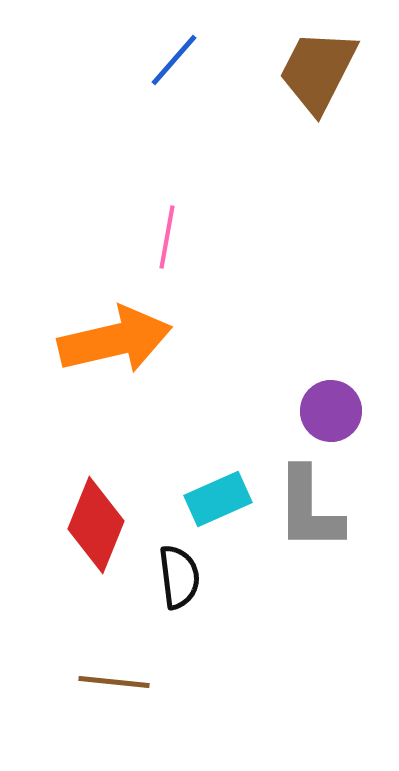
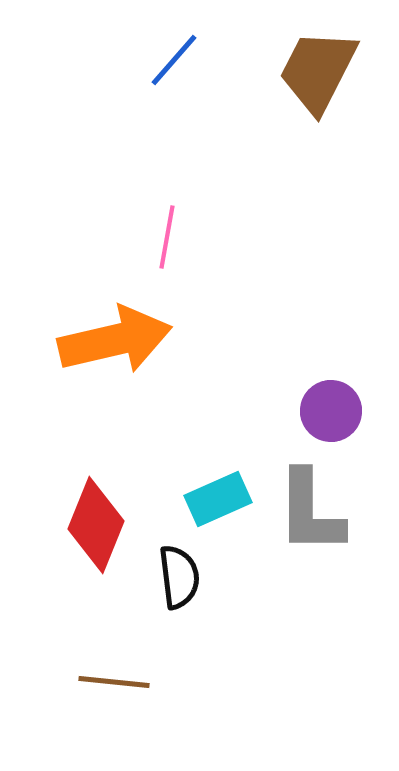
gray L-shape: moved 1 px right, 3 px down
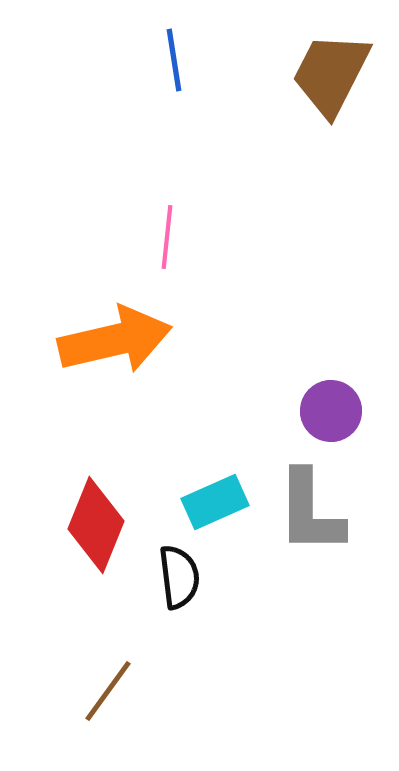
blue line: rotated 50 degrees counterclockwise
brown trapezoid: moved 13 px right, 3 px down
pink line: rotated 4 degrees counterclockwise
cyan rectangle: moved 3 px left, 3 px down
brown line: moved 6 px left, 9 px down; rotated 60 degrees counterclockwise
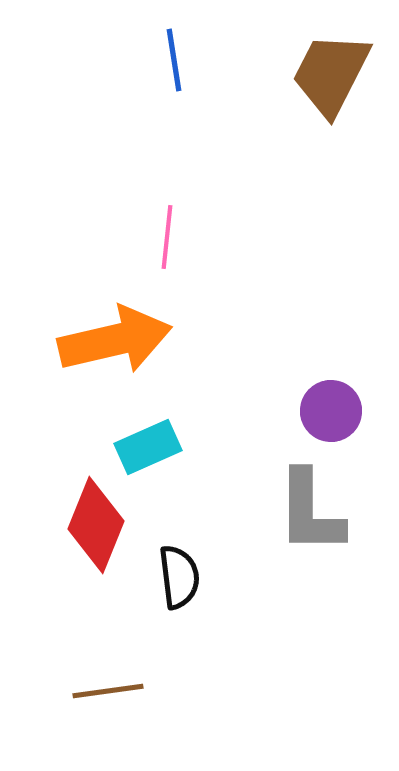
cyan rectangle: moved 67 px left, 55 px up
brown line: rotated 46 degrees clockwise
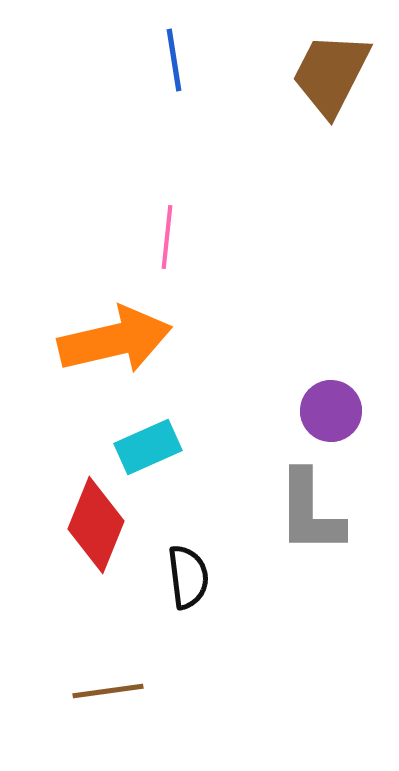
black semicircle: moved 9 px right
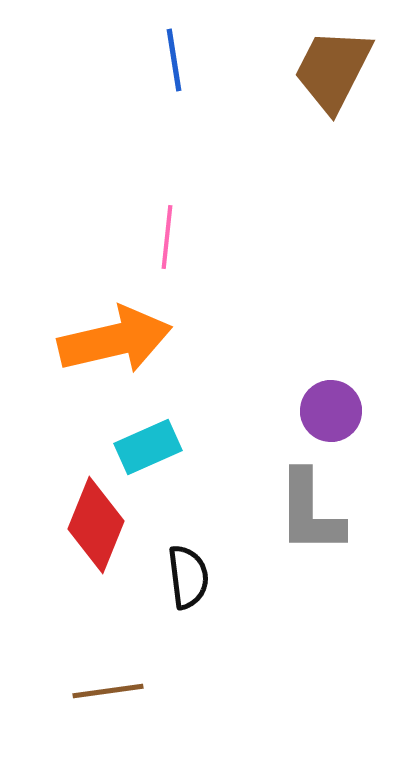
brown trapezoid: moved 2 px right, 4 px up
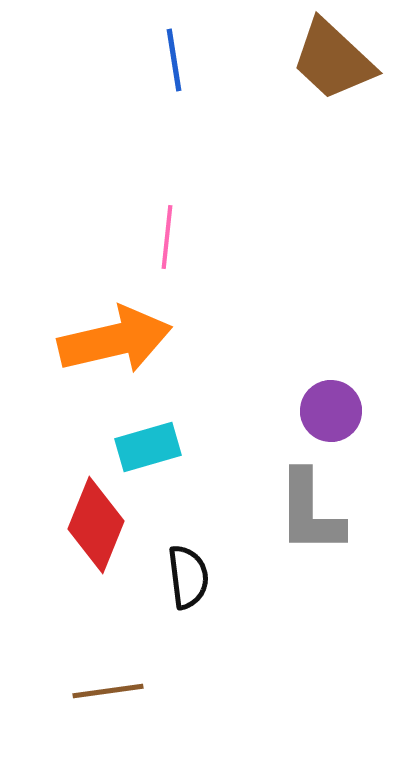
brown trapezoid: moved 10 px up; rotated 74 degrees counterclockwise
cyan rectangle: rotated 8 degrees clockwise
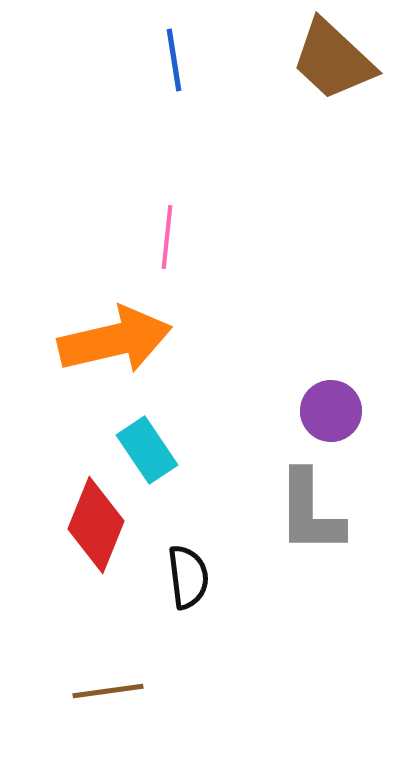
cyan rectangle: moved 1 px left, 3 px down; rotated 72 degrees clockwise
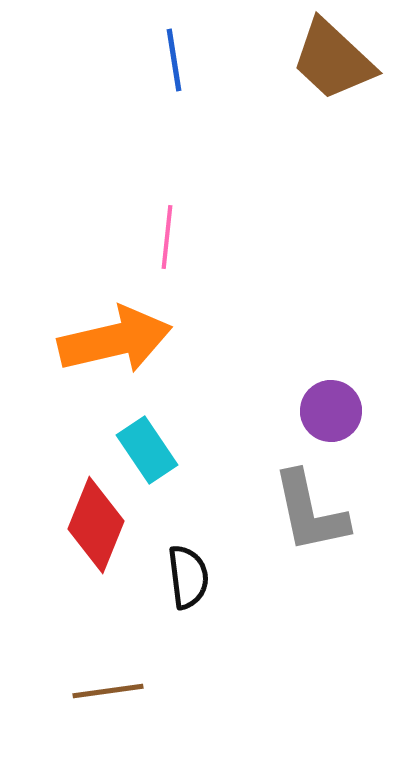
gray L-shape: rotated 12 degrees counterclockwise
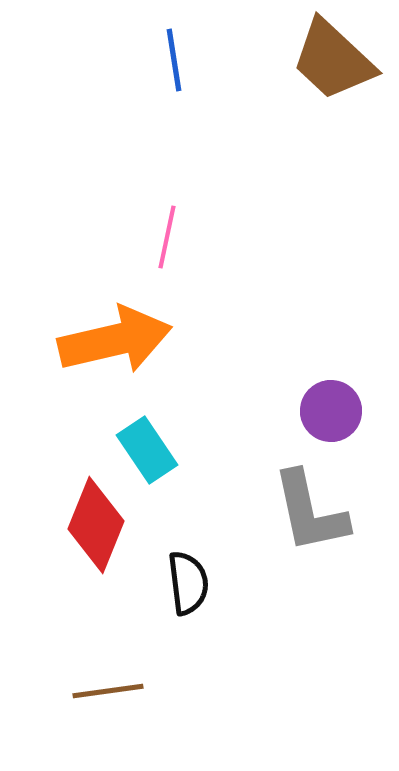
pink line: rotated 6 degrees clockwise
black semicircle: moved 6 px down
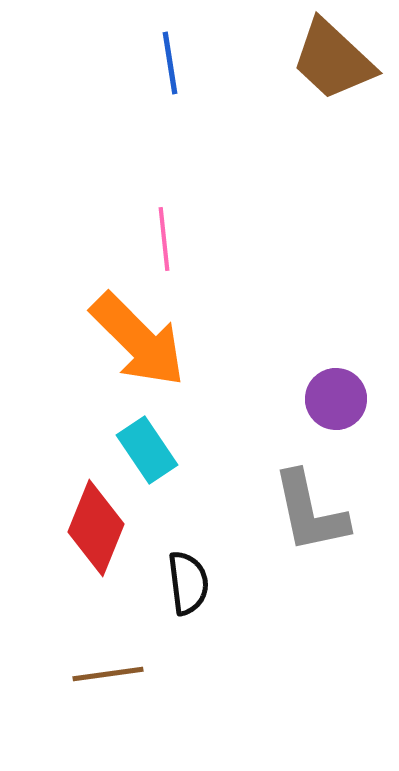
blue line: moved 4 px left, 3 px down
pink line: moved 3 px left, 2 px down; rotated 18 degrees counterclockwise
orange arrow: moved 23 px right; rotated 58 degrees clockwise
purple circle: moved 5 px right, 12 px up
red diamond: moved 3 px down
brown line: moved 17 px up
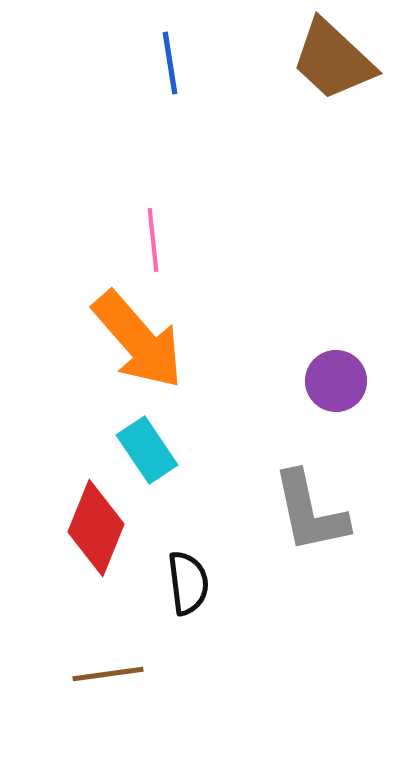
pink line: moved 11 px left, 1 px down
orange arrow: rotated 4 degrees clockwise
purple circle: moved 18 px up
